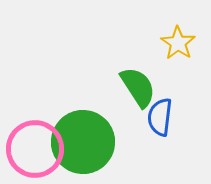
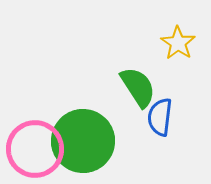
green circle: moved 1 px up
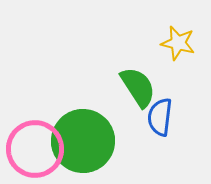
yellow star: rotated 20 degrees counterclockwise
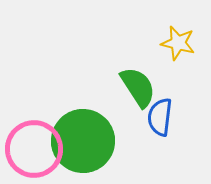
pink circle: moved 1 px left
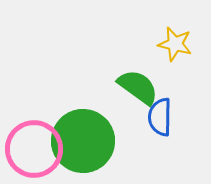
yellow star: moved 3 px left, 1 px down
green semicircle: rotated 21 degrees counterclockwise
blue semicircle: rotated 6 degrees counterclockwise
